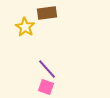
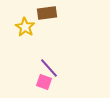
purple line: moved 2 px right, 1 px up
pink square: moved 2 px left, 5 px up
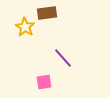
purple line: moved 14 px right, 10 px up
pink square: rotated 28 degrees counterclockwise
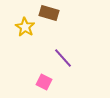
brown rectangle: moved 2 px right; rotated 24 degrees clockwise
pink square: rotated 35 degrees clockwise
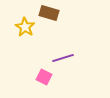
purple line: rotated 65 degrees counterclockwise
pink square: moved 5 px up
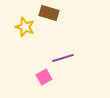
yellow star: rotated 12 degrees counterclockwise
pink square: rotated 35 degrees clockwise
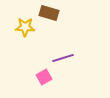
yellow star: rotated 18 degrees counterclockwise
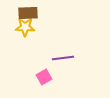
brown rectangle: moved 21 px left; rotated 18 degrees counterclockwise
purple line: rotated 10 degrees clockwise
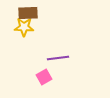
yellow star: moved 1 px left
purple line: moved 5 px left
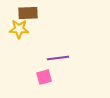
yellow star: moved 5 px left, 2 px down
pink square: rotated 14 degrees clockwise
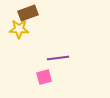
brown rectangle: rotated 18 degrees counterclockwise
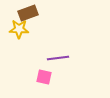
pink square: rotated 28 degrees clockwise
